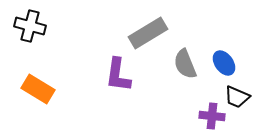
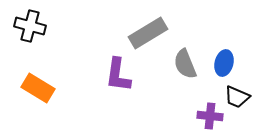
blue ellipse: rotated 50 degrees clockwise
orange rectangle: moved 1 px up
purple cross: moved 2 px left
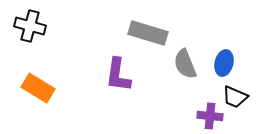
gray rectangle: rotated 48 degrees clockwise
black trapezoid: moved 2 px left
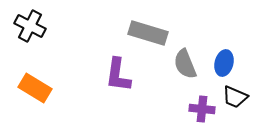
black cross: rotated 12 degrees clockwise
orange rectangle: moved 3 px left
purple cross: moved 8 px left, 7 px up
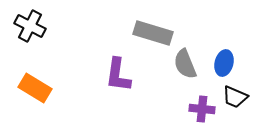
gray rectangle: moved 5 px right
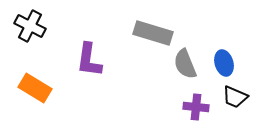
blue ellipse: rotated 30 degrees counterclockwise
purple L-shape: moved 29 px left, 15 px up
purple cross: moved 6 px left, 2 px up
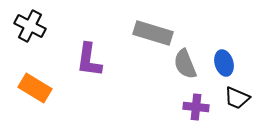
black trapezoid: moved 2 px right, 1 px down
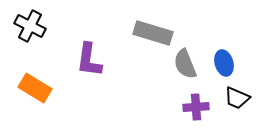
purple cross: rotated 10 degrees counterclockwise
